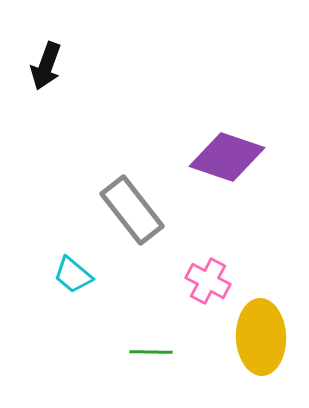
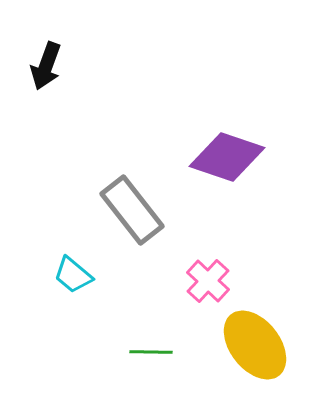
pink cross: rotated 15 degrees clockwise
yellow ellipse: moved 6 px left, 8 px down; rotated 36 degrees counterclockwise
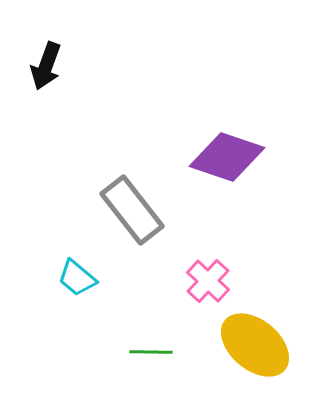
cyan trapezoid: moved 4 px right, 3 px down
yellow ellipse: rotated 12 degrees counterclockwise
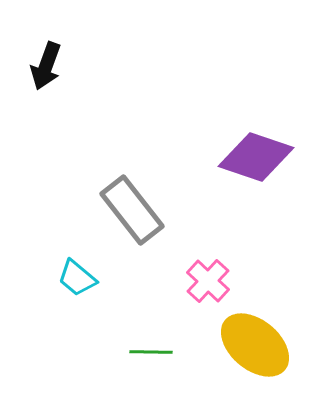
purple diamond: moved 29 px right
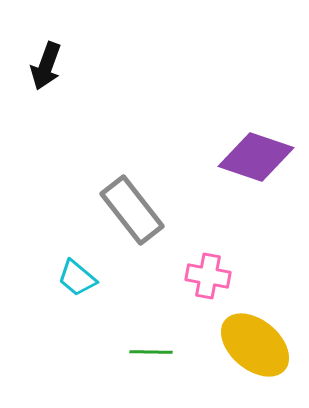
pink cross: moved 5 px up; rotated 33 degrees counterclockwise
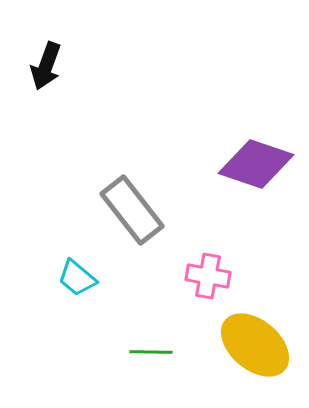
purple diamond: moved 7 px down
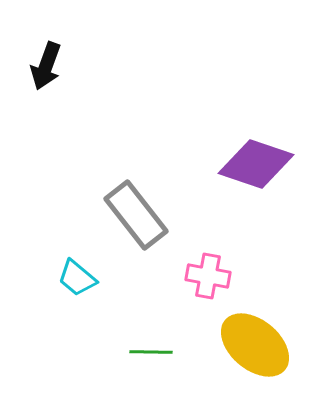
gray rectangle: moved 4 px right, 5 px down
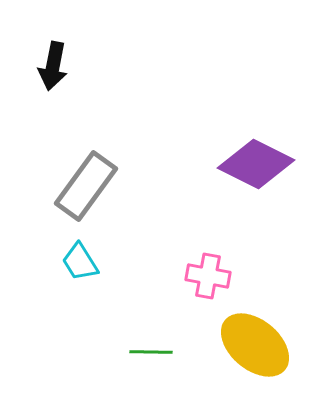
black arrow: moved 7 px right; rotated 9 degrees counterclockwise
purple diamond: rotated 8 degrees clockwise
gray rectangle: moved 50 px left, 29 px up; rotated 74 degrees clockwise
cyan trapezoid: moved 3 px right, 16 px up; rotated 18 degrees clockwise
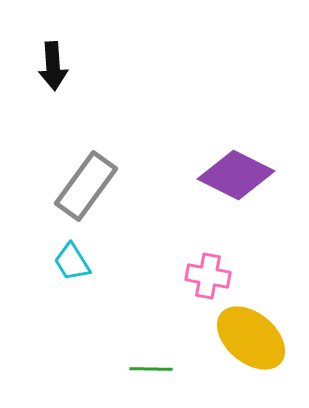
black arrow: rotated 15 degrees counterclockwise
purple diamond: moved 20 px left, 11 px down
cyan trapezoid: moved 8 px left
yellow ellipse: moved 4 px left, 7 px up
green line: moved 17 px down
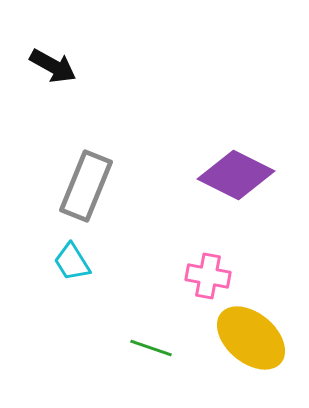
black arrow: rotated 57 degrees counterclockwise
gray rectangle: rotated 14 degrees counterclockwise
green line: moved 21 px up; rotated 18 degrees clockwise
